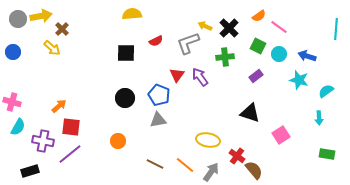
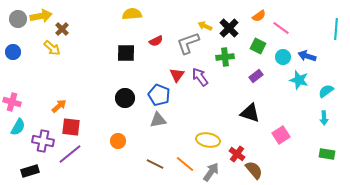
pink line at (279, 27): moved 2 px right, 1 px down
cyan circle at (279, 54): moved 4 px right, 3 px down
cyan arrow at (319, 118): moved 5 px right
red cross at (237, 156): moved 2 px up
orange line at (185, 165): moved 1 px up
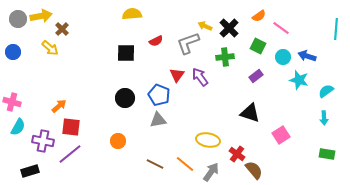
yellow arrow at (52, 48): moved 2 px left
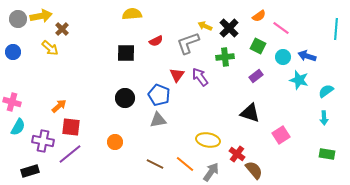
orange circle at (118, 141): moved 3 px left, 1 px down
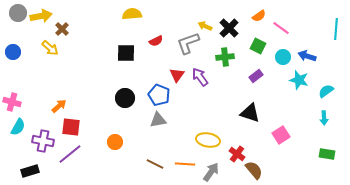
gray circle at (18, 19): moved 6 px up
orange line at (185, 164): rotated 36 degrees counterclockwise
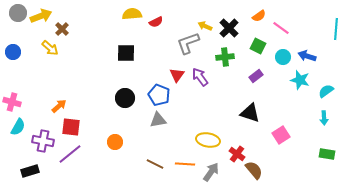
yellow arrow at (41, 16): rotated 10 degrees counterclockwise
red semicircle at (156, 41): moved 19 px up
cyan star at (299, 80): moved 1 px right
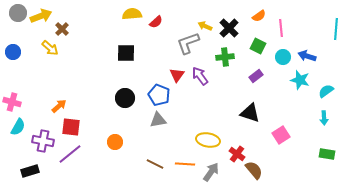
red semicircle at (156, 22): rotated 16 degrees counterclockwise
pink line at (281, 28): rotated 48 degrees clockwise
purple arrow at (200, 77): moved 1 px up
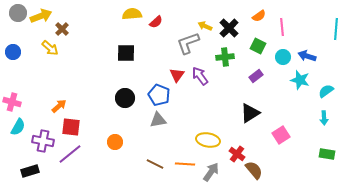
pink line at (281, 28): moved 1 px right, 1 px up
black triangle at (250, 113): rotated 50 degrees counterclockwise
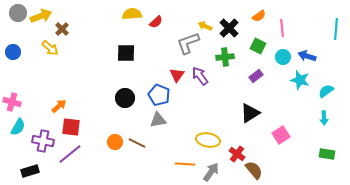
pink line at (282, 27): moved 1 px down
brown line at (155, 164): moved 18 px left, 21 px up
